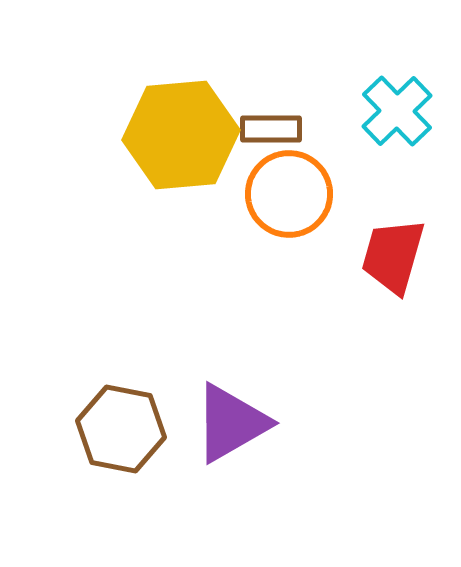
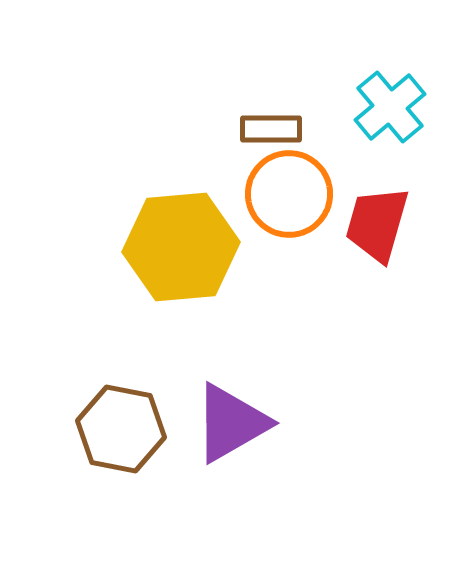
cyan cross: moved 7 px left, 4 px up; rotated 4 degrees clockwise
yellow hexagon: moved 112 px down
red trapezoid: moved 16 px left, 32 px up
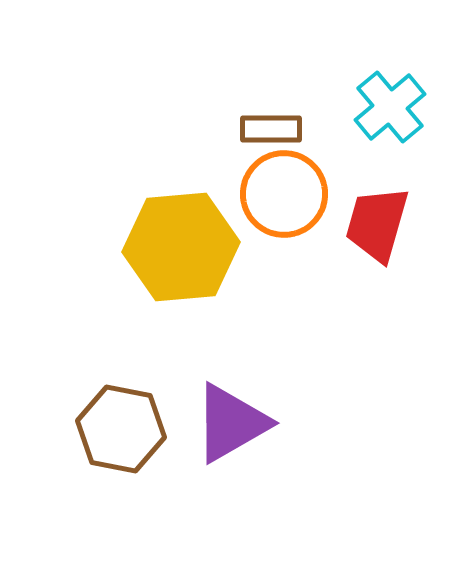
orange circle: moved 5 px left
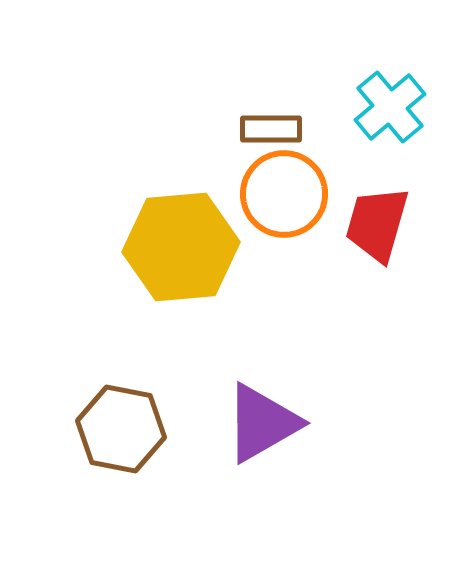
purple triangle: moved 31 px right
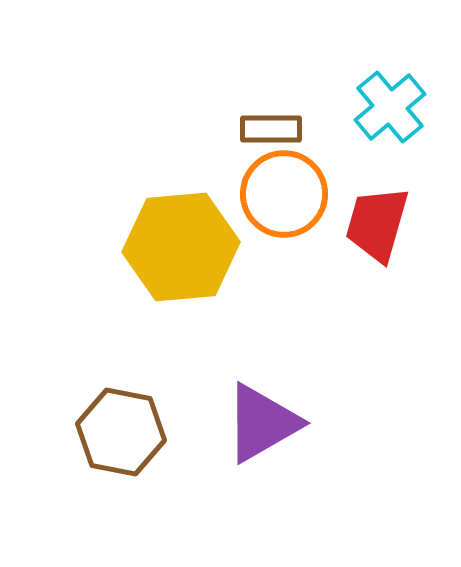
brown hexagon: moved 3 px down
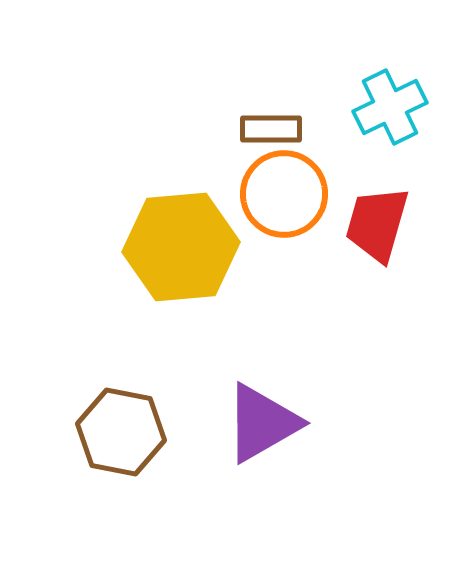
cyan cross: rotated 14 degrees clockwise
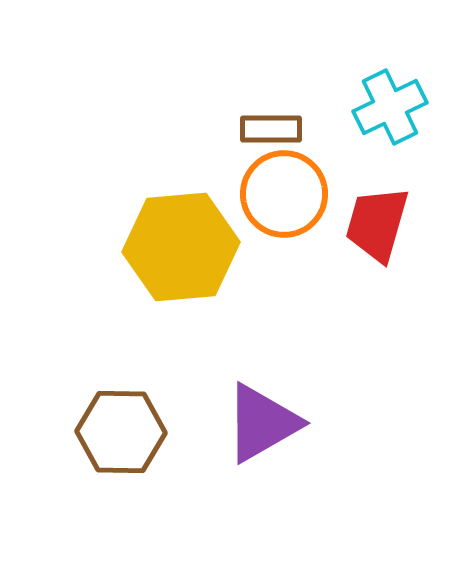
brown hexagon: rotated 10 degrees counterclockwise
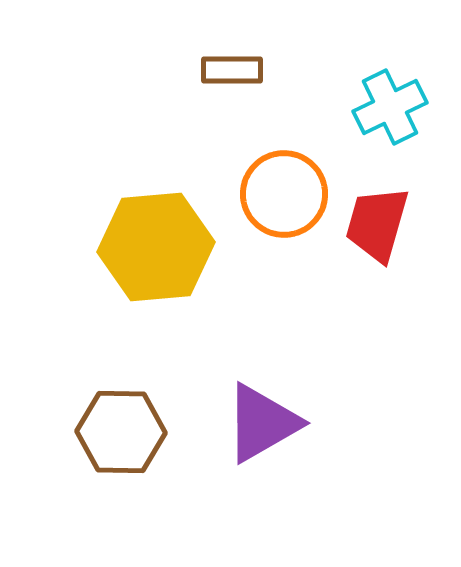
brown rectangle: moved 39 px left, 59 px up
yellow hexagon: moved 25 px left
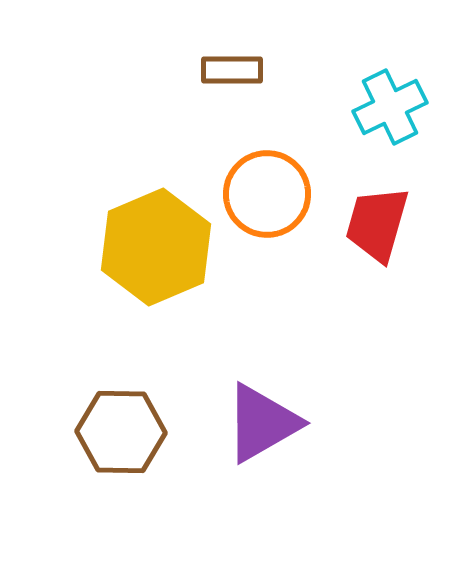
orange circle: moved 17 px left
yellow hexagon: rotated 18 degrees counterclockwise
